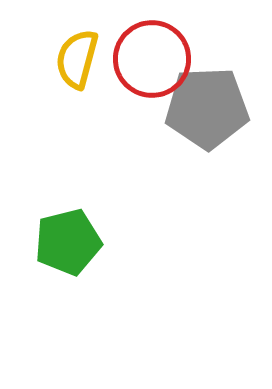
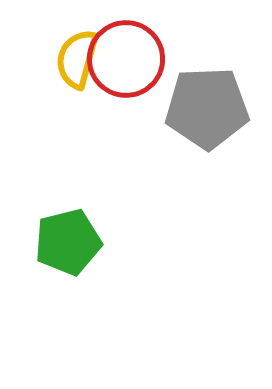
red circle: moved 26 px left
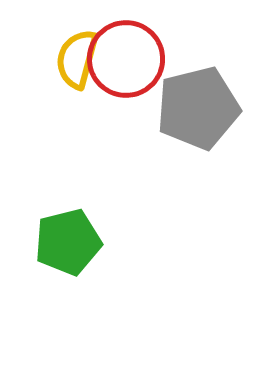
gray pentagon: moved 9 px left; rotated 12 degrees counterclockwise
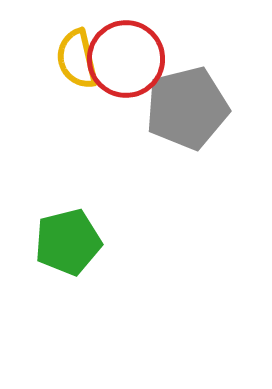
yellow semicircle: rotated 28 degrees counterclockwise
gray pentagon: moved 11 px left
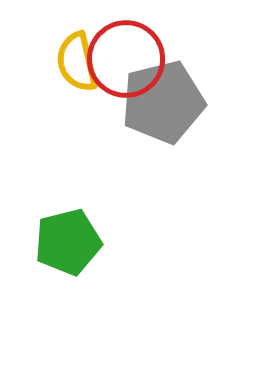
yellow semicircle: moved 3 px down
gray pentagon: moved 24 px left, 6 px up
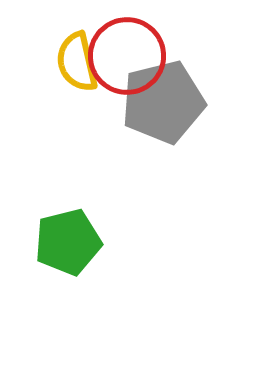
red circle: moved 1 px right, 3 px up
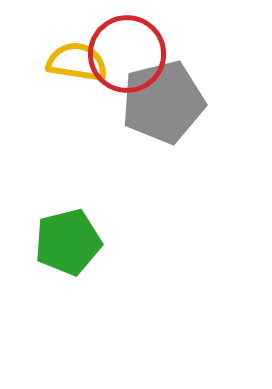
red circle: moved 2 px up
yellow semicircle: rotated 112 degrees clockwise
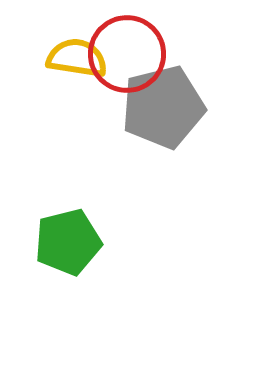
yellow semicircle: moved 4 px up
gray pentagon: moved 5 px down
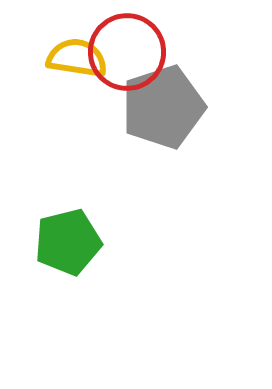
red circle: moved 2 px up
gray pentagon: rotated 4 degrees counterclockwise
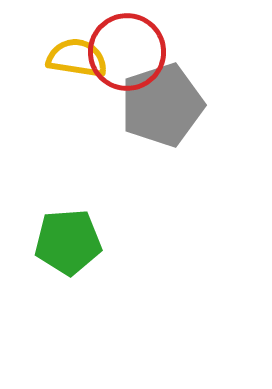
gray pentagon: moved 1 px left, 2 px up
green pentagon: rotated 10 degrees clockwise
